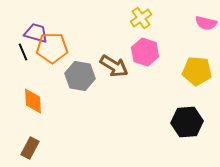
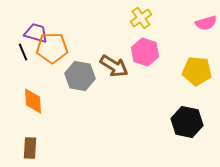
pink semicircle: rotated 30 degrees counterclockwise
black hexagon: rotated 16 degrees clockwise
brown rectangle: rotated 25 degrees counterclockwise
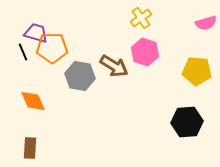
orange diamond: rotated 20 degrees counterclockwise
black hexagon: rotated 16 degrees counterclockwise
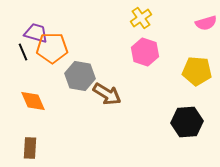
brown arrow: moved 7 px left, 28 px down
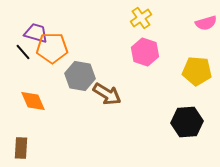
black line: rotated 18 degrees counterclockwise
brown rectangle: moved 9 px left
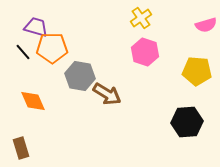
pink semicircle: moved 2 px down
purple trapezoid: moved 6 px up
brown rectangle: rotated 20 degrees counterclockwise
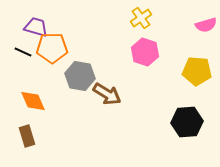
black line: rotated 24 degrees counterclockwise
brown rectangle: moved 6 px right, 12 px up
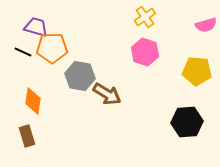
yellow cross: moved 4 px right, 1 px up
orange diamond: rotated 32 degrees clockwise
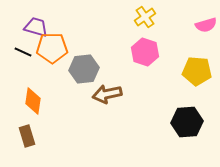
gray hexagon: moved 4 px right, 7 px up; rotated 16 degrees counterclockwise
brown arrow: rotated 136 degrees clockwise
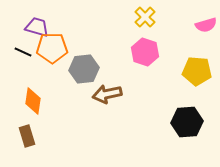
yellow cross: rotated 10 degrees counterclockwise
purple trapezoid: moved 1 px right
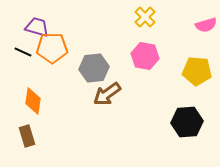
pink hexagon: moved 4 px down; rotated 8 degrees counterclockwise
gray hexagon: moved 10 px right, 1 px up
brown arrow: rotated 24 degrees counterclockwise
